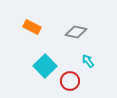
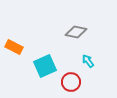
orange rectangle: moved 18 px left, 20 px down
cyan square: rotated 20 degrees clockwise
red circle: moved 1 px right, 1 px down
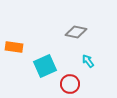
orange rectangle: rotated 18 degrees counterclockwise
red circle: moved 1 px left, 2 px down
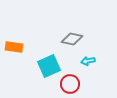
gray diamond: moved 4 px left, 7 px down
cyan arrow: rotated 64 degrees counterclockwise
cyan square: moved 4 px right
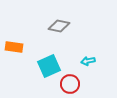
gray diamond: moved 13 px left, 13 px up
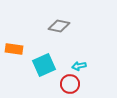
orange rectangle: moved 2 px down
cyan arrow: moved 9 px left, 5 px down
cyan square: moved 5 px left, 1 px up
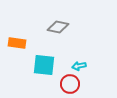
gray diamond: moved 1 px left, 1 px down
orange rectangle: moved 3 px right, 6 px up
cyan square: rotated 30 degrees clockwise
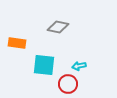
red circle: moved 2 px left
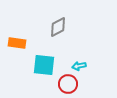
gray diamond: rotated 40 degrees counterclockwise
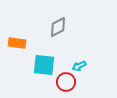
cyan arrow: rotated 16 degrees counterclockwise
red circle: moved 2 px left, 2 px up
